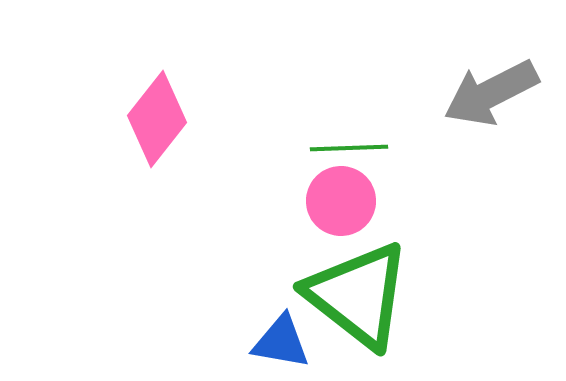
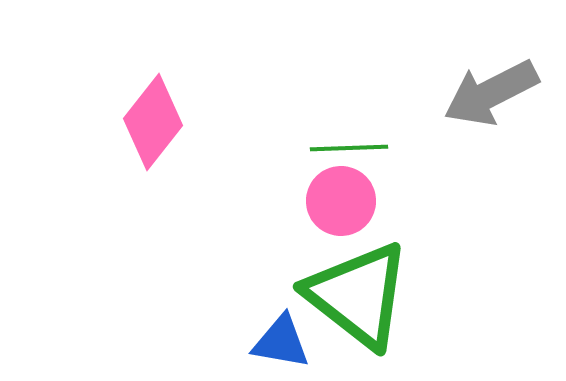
pink diamond: moved 4 px left, 3 px down
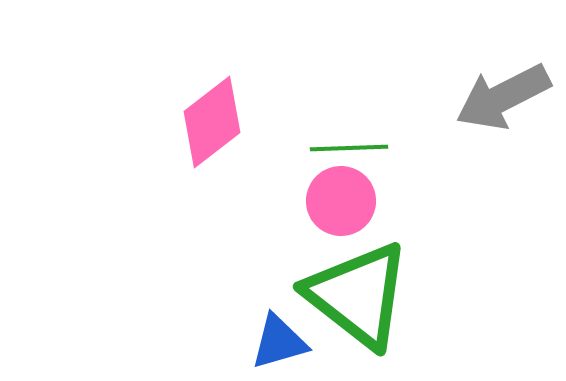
gray arrow: moved 12 px right, 4 px down
pink diamond: moved 59 px right; rotated 14 degrees clockwise
blue triangle: moved 2 px left; rotated 26 degrees counterclockwise
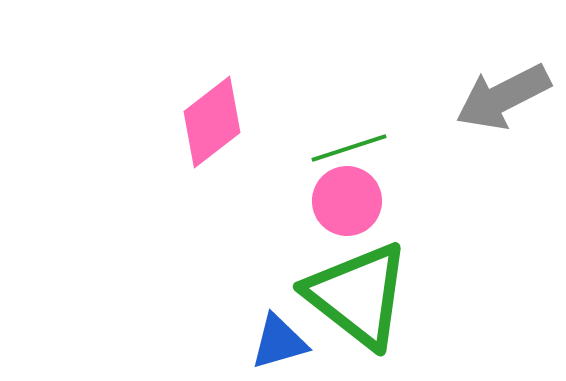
green line: rotated 16 degrees counterclockwise
pink circle: moved 6 px right
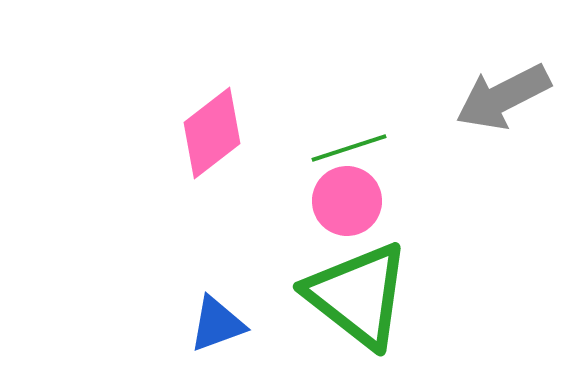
pink diamond: moved 11 px down
blue triangle: moved 62 px left, 18 px up; rotated 4 degrees counterclockwise
